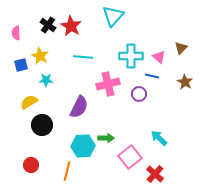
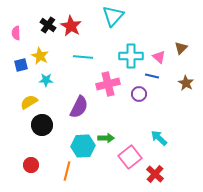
brown star: moved 1 px right, 1 px down
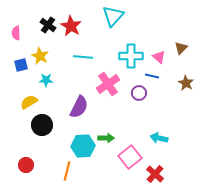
pink cross: rotated 20 degrees counterclockwise
purple circle: moved 1 px up
cyan arrow: rotated 30 degrees counterclockwise
red circle: moved 5 px left
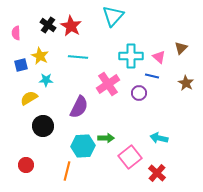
cyan line: moved 5 px left
yellow semicircle: moved 4 px up
black circle: moved 1 px right, 1 px down
red cross: moved 2 px right, 1 px up
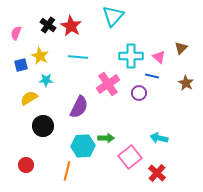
pink semicircle: rotated 24 degrees clockwise
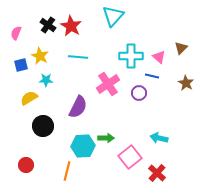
purple semicircle: moved 1 px left
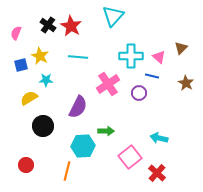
green arrow: moved 7 px up
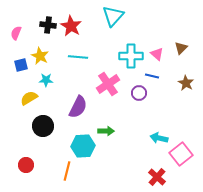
black cross: rotated 28 degrees counterclockwise
pink triangle: moved 2 px left, 3 px up
pink square: moved 51 px right, 3 px up
red cross: moved 4 px down
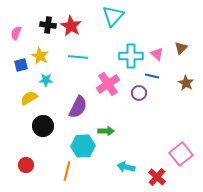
cyan arrow: moved 33 px left, 29 px down
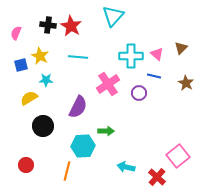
blue line: moved 2 px right
pink square: moved 3 px left, 2 px down
